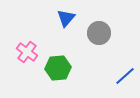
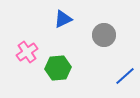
blue triangle: moved 3 px left, 1 px down; rotated 24 degrees clockwise
gray circle: moved 5 px right, 2 px down
pink cross: rotated 20 degrees clockwise
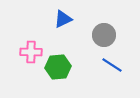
pink cross: moved 4 px right; rotated 35 degrees clockwise
green hexagon: moved 1 px up
blue line: moved 13 px left, 11 px up; rotated 75 degrees clockwise
